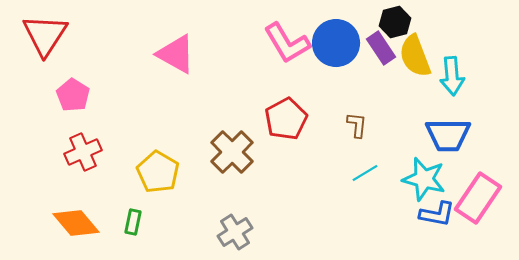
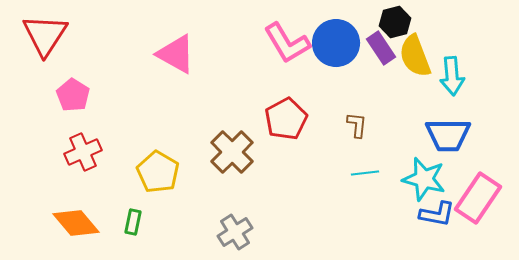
cyan line: rotated 24 degrees clockwise
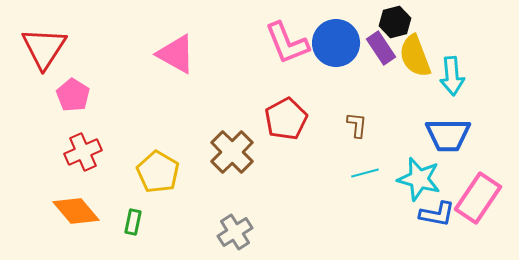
red triangle: moved 1 px left, 13 px down
pink L-shape: rotated 9 degrees clockwise
cyan line: rotated 8 degrees counterclockwise
cyan star: moved 5 px left
orange diamond: moved 12 px up
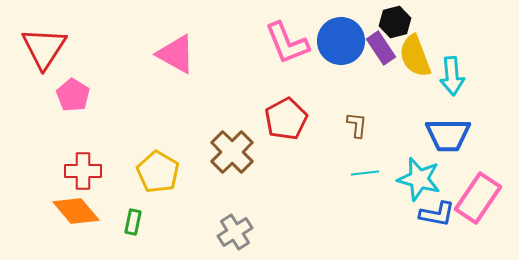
blue circle: moved 5 px right, 2 px up
red cross: moved 19 px down; rotated 24 degrees clockwise
cyan line: rotated 8 degrees clockwise
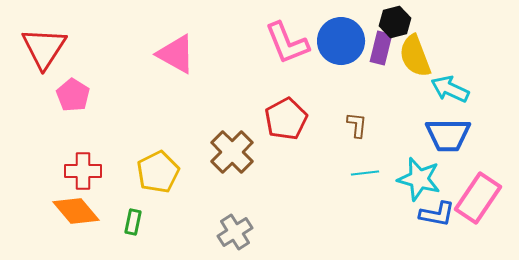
purple rectangle: rotated 48 degrees clockwise
cyan arrow: moved 2 px left, 13 px down; rotated 120 degrees clockwise
yellow pentagon: rotated 15 degrees clockwise
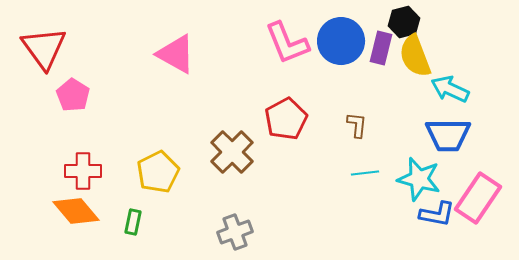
black hexagon: moved 9 px right
red triangle: rotated 9 degrees counterclockwise
gray cross: rotated 12 degrees clockwise
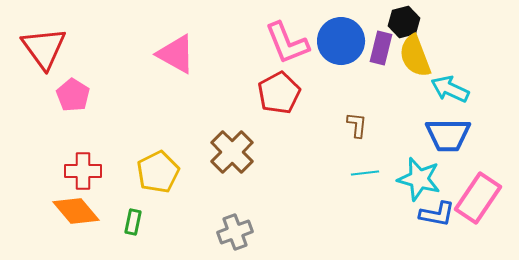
red pentagon: moved 7 px left, 26 px up
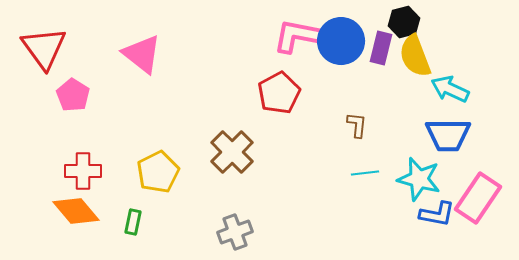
pink L-shape: moved 10 px right, 7 px up; rotated 123 degrees clockwise
pink triangle: moved 34 px left; rotated 9 degrees clockwise
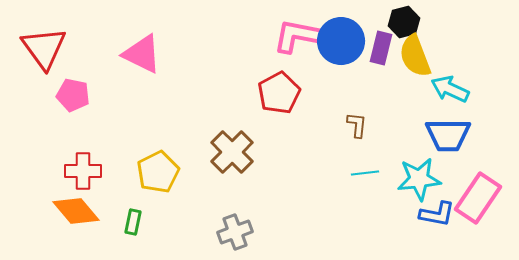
pink triangle: rotated 12 degrees counterclockwise
pink pentagon: rotated 20 degrees counterclockwise
cyan star: rotated 21 degrees counterclockwise
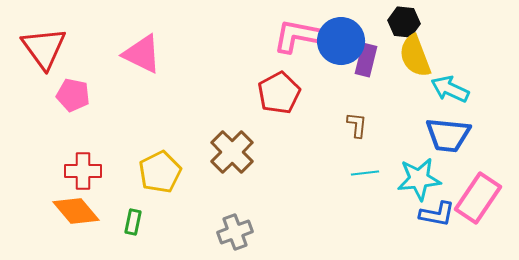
black hexagon: rotated 20 degrees clockwise
purple rectangle: moved 15 px left, 12 px down
blue trapezoid: rotated 6 degrees clockwise
yellow pentagon: moved 2 px right
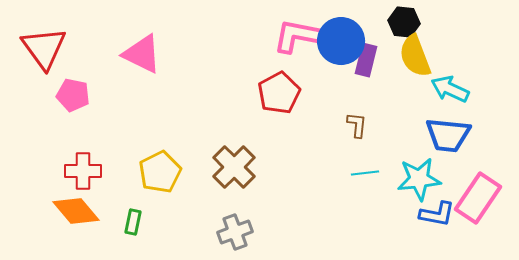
brown cross: moved 2 px right, 15 px down
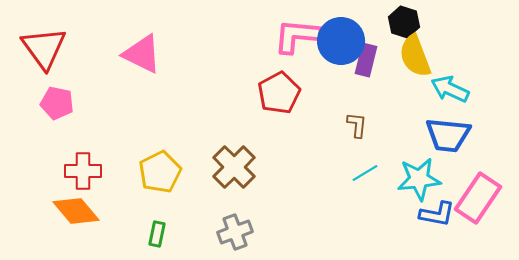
black hexagon: rotated 12 degrees clockwise
pink L-shape: rotated 6 degrees counterclockwise
pink pentagon: moved 16 px left, 8 px down
cyan line: rotated 24 degrees counterclockwise
green rectangle: moved 24 px right, 12 px down
